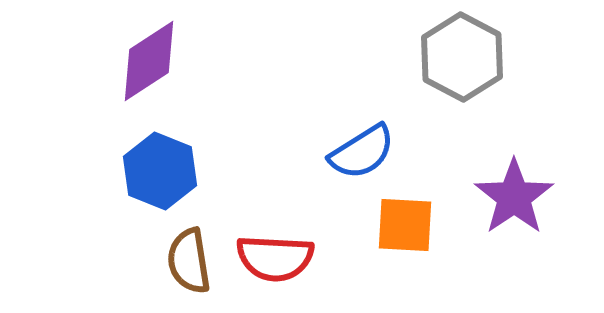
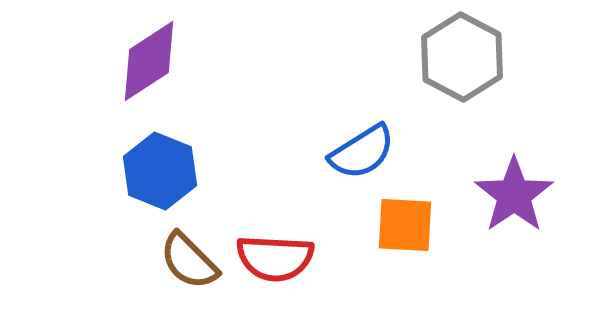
purple star: moved 2 px up
brown semicircle: rotated 36 degrees counterclockwise
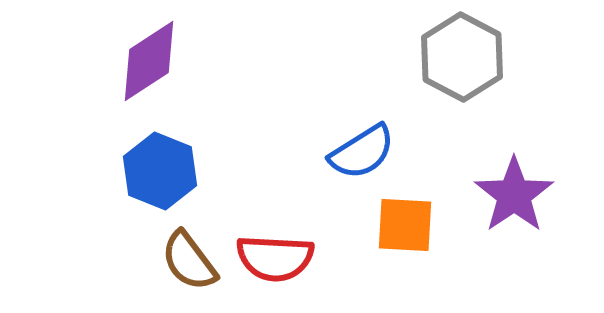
brown semicircle: rotated 8 degrees clockwise
